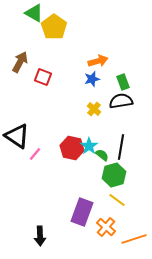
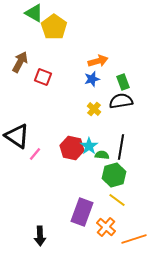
green semicircle: rotated 32 degrees counterclockwise
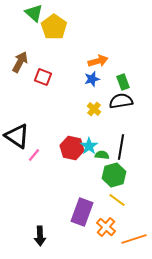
green triangle: rotated 12 degrees clockwise
pink line: moved 1 px left, 1 px down
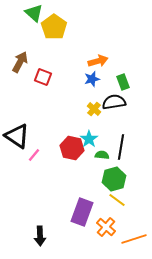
black semicircle: moved 7 px left, 1 px down
cyan star: moved 7 px up
green hexagon: moved 4 px down
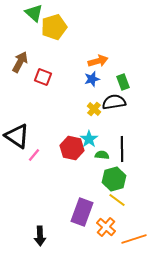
yellow pentagon: rotated 20 degrees clockwise
black line: moved 1 px right, 2 px down; rotated 10 degrees counterclockwise
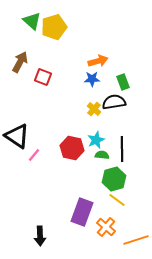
green triangle: moved 2 px left, 8 px down
blue star: rotated 14 degrees clockwise
cyan star: moved 7 px right, 1 px down; rotated 12 degrees clockwise
orange line: moved 2 px right, 1 px down
